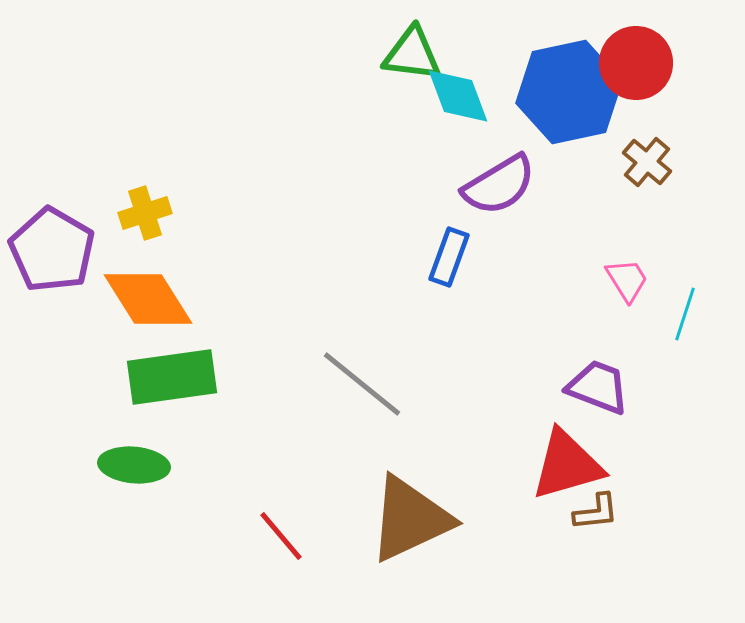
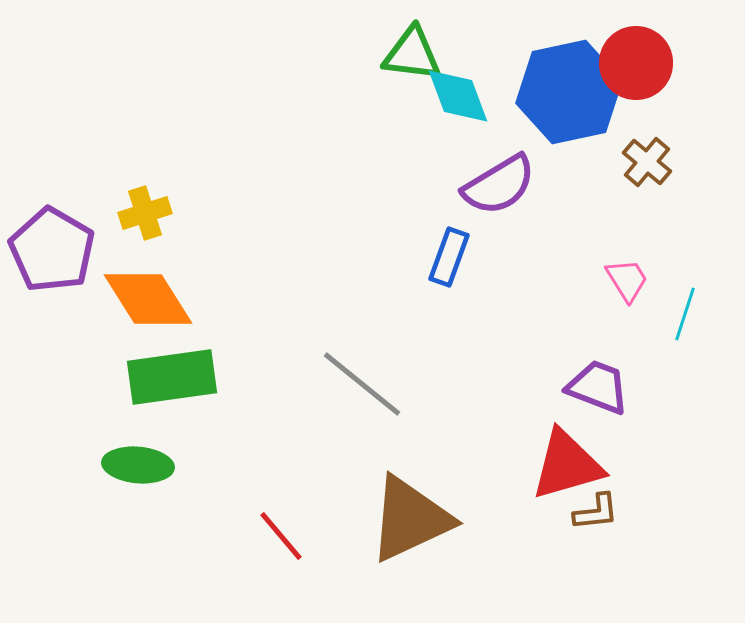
green ellipse: moved 4 px right
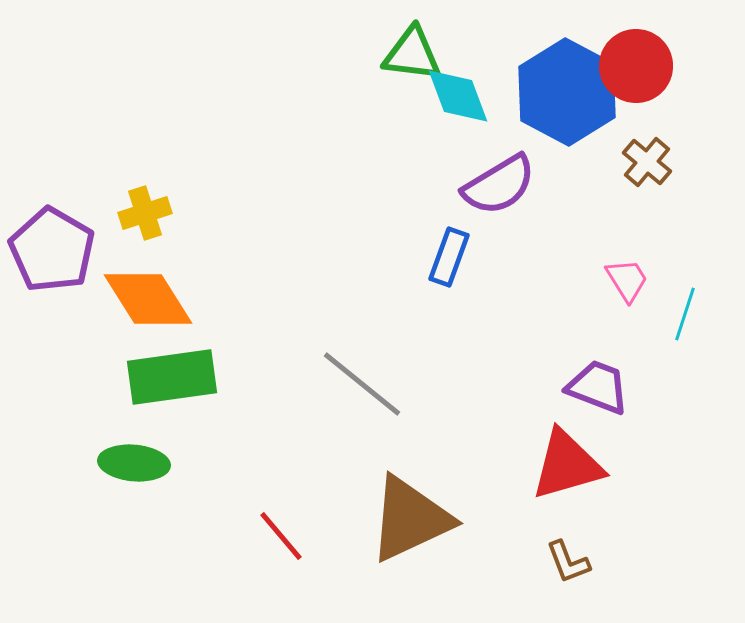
red circle: moved 3 px down
blue hexagon: moved 2 px left; rotated 20 degrees counterclockwise
green ellipse: moved 4 px left, 2 px up
brown L-shape: moved 28 px left, 50 px down; rotated 75 degrees clockwise
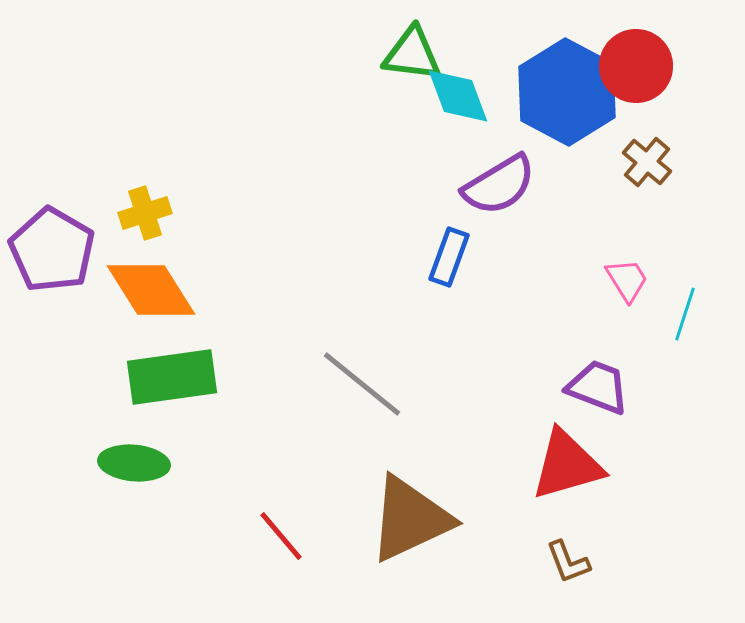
orange diamond: moved 3 px right, 9 px up
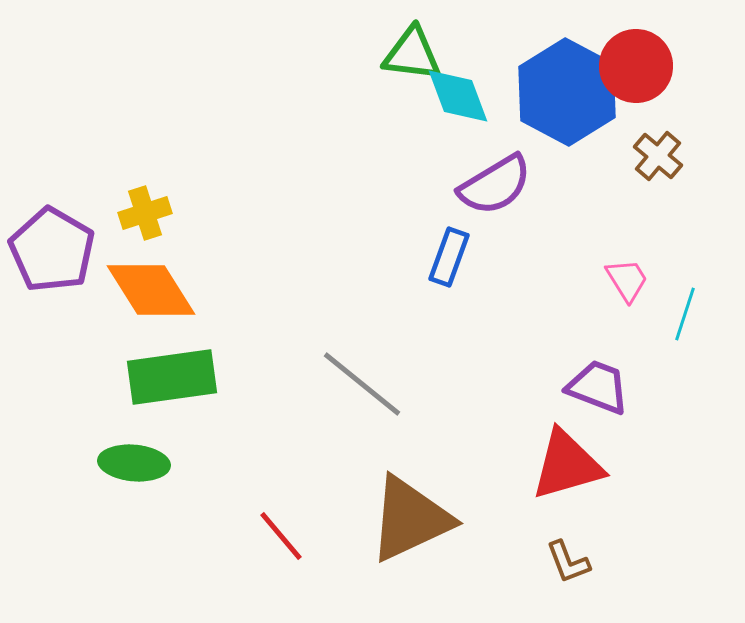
brown cross: moved 11 px right, 6 px up
purple semicircle: moved 4 px left
